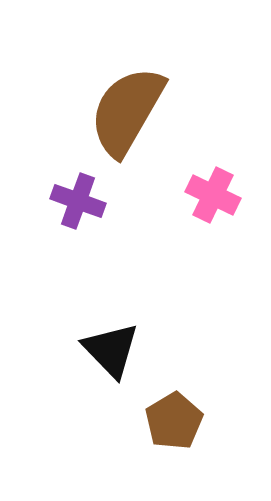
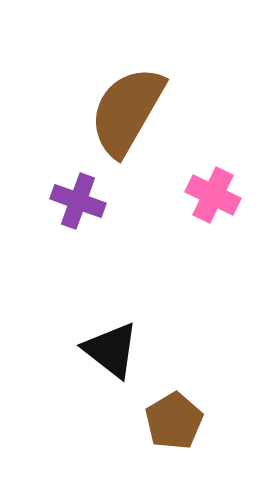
black triangle: rotated 8 degrees counterclockwise
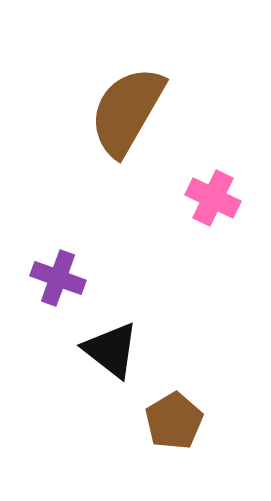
pink cross: moved 3 px down
purple cross: moved 20 px left, 77 px down
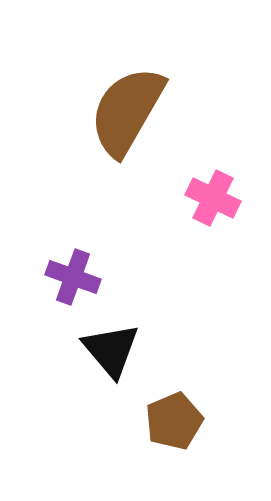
purple cross: moved 15 px right, 1 px up
black triangle: rotated 12 degrees clockwise
brown pentagon: rotated 8 degrees clockwise
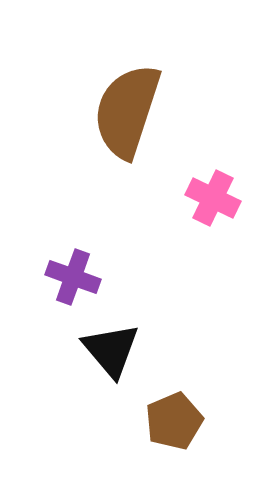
brown semicircle: rotated 12 degrees counterclockwise
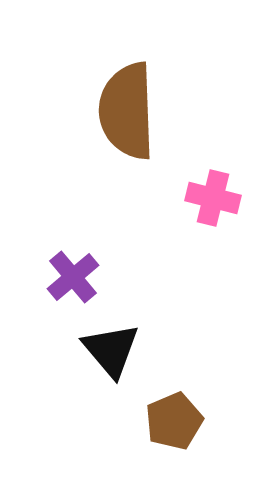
brown semicircle: rotated 20 degrees counterclockwise
pink cross: rotated 12 degrees counterclockwise
purple cross: rotated 30 degrees clockwise
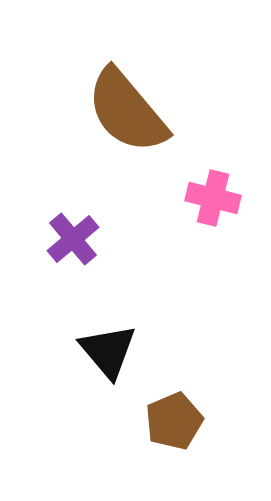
brown semicircle: rotated 38 degrees counterclockwise
purple cross: moved 38 px up
black triangle: moved 3 px left, 1 px down
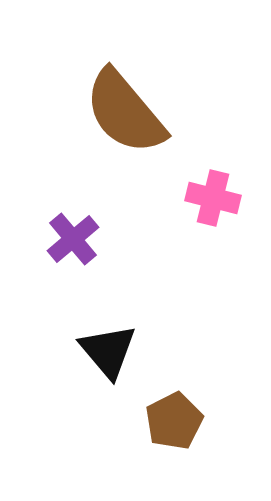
brown semicircle: moved 2 px left, 1 px down
brown pentagon: rotated 4 degrees counterclockwise
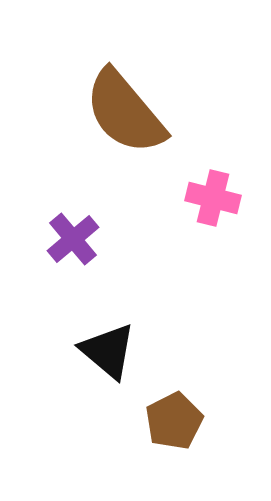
black triangle: rotated 10 degrees counterclockwise
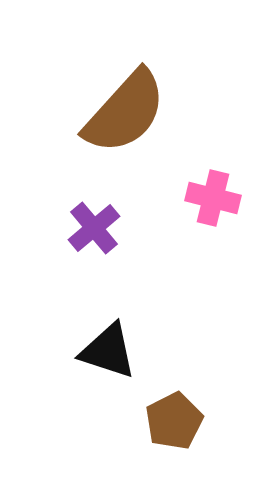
brown semicircle: rotated 98 degrees counterclockwise
purple cross: moved 21 px right, 11 px up
black triangle: rotated 22 degrees counterclockwise
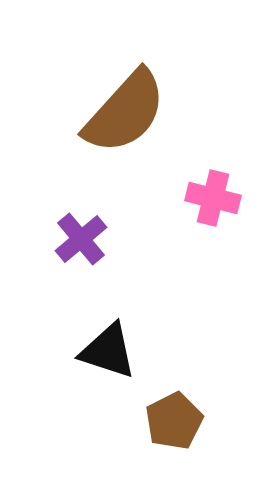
purple cross: moved 13 px left, 11 px down
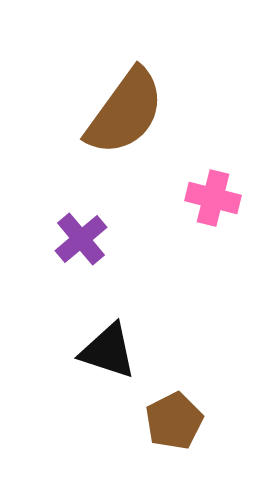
brown semicircle: rotated 6 degrees counterclockwise
